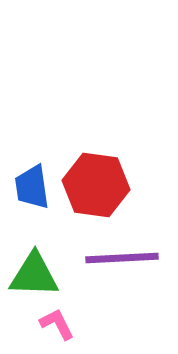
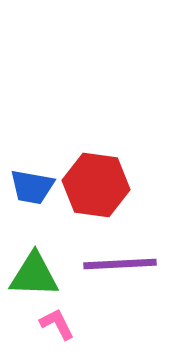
blue trapezoid: rotated 72 degrees counterclockwise
purple line: moved 2 px left, 6 px down
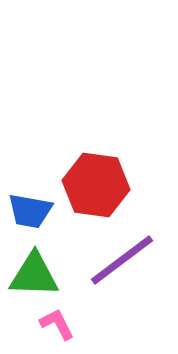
blue trapezoid: moved 2 px left, 24 px down
purple line: moved 2 px right, 4 px up; rotated 34 degrees counterclockwise
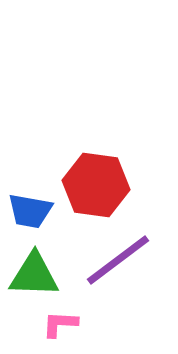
purple line: moved 4 px left
pink L-shape: moved 3 px right; rotated 60 degrees counterclockwise
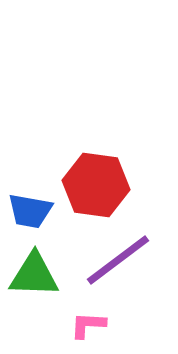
pink L-shape: moved 28 px right, 1 px down
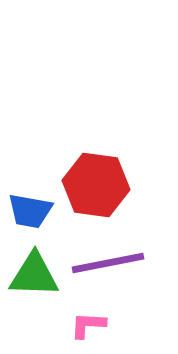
purple line: moved 10 px left, 3 px down; rotated 26 degrees clockwise
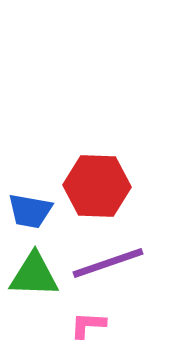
red hexagon: moved 1 px right, 1 px down; rotated 6 degrees counterclockwise
purple line: rotated 8 degrees counterclockwise
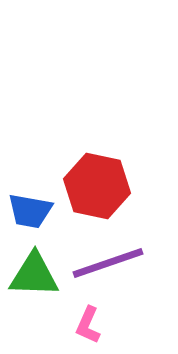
red hexagon: rotated 10 degrees clockwise
pink L-shape: rotated 69 degrees counterclockwise
